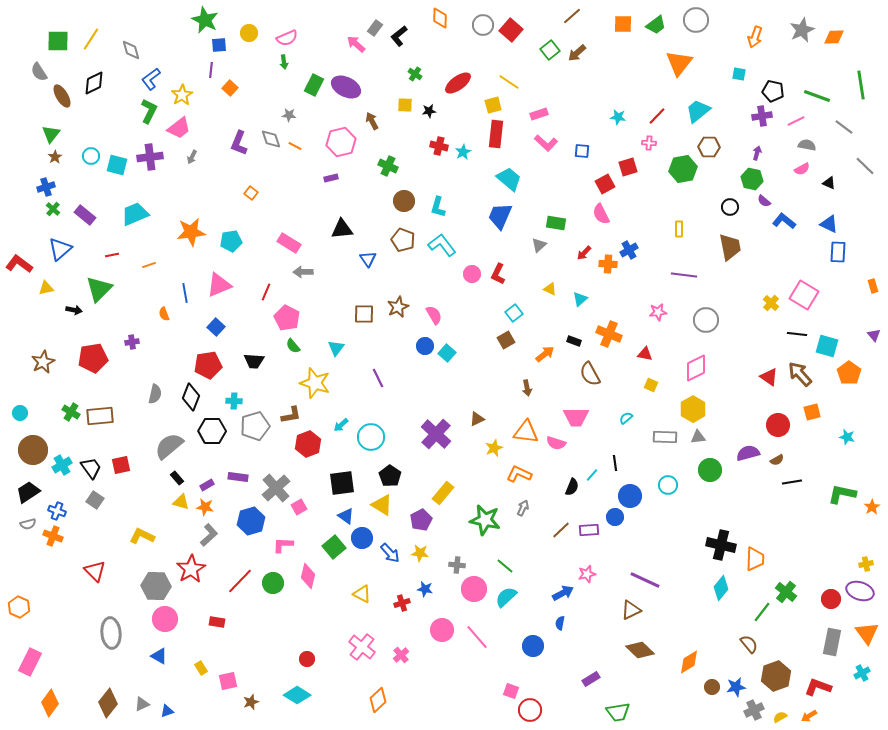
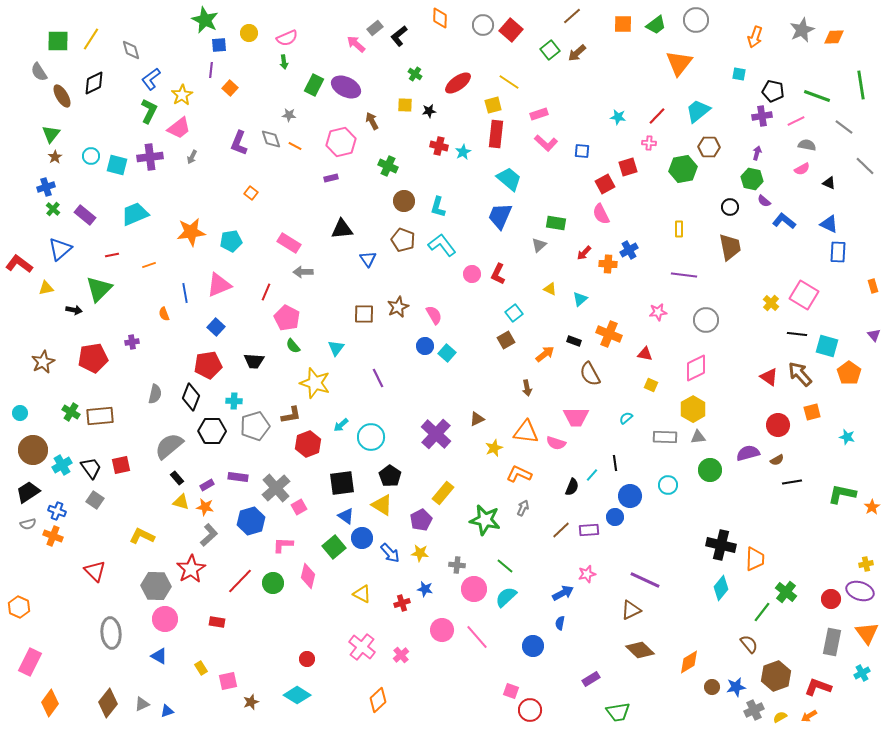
gray rectangle at (375, 28): rotated 14 degrees clockwise
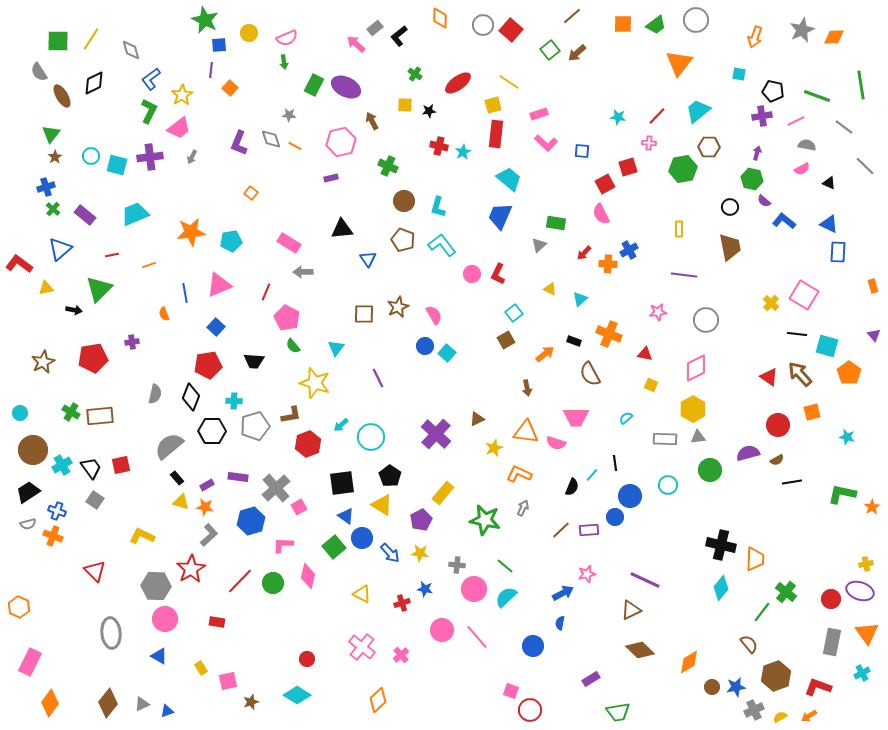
gray rectangle at (665, 437): moved 2 px down
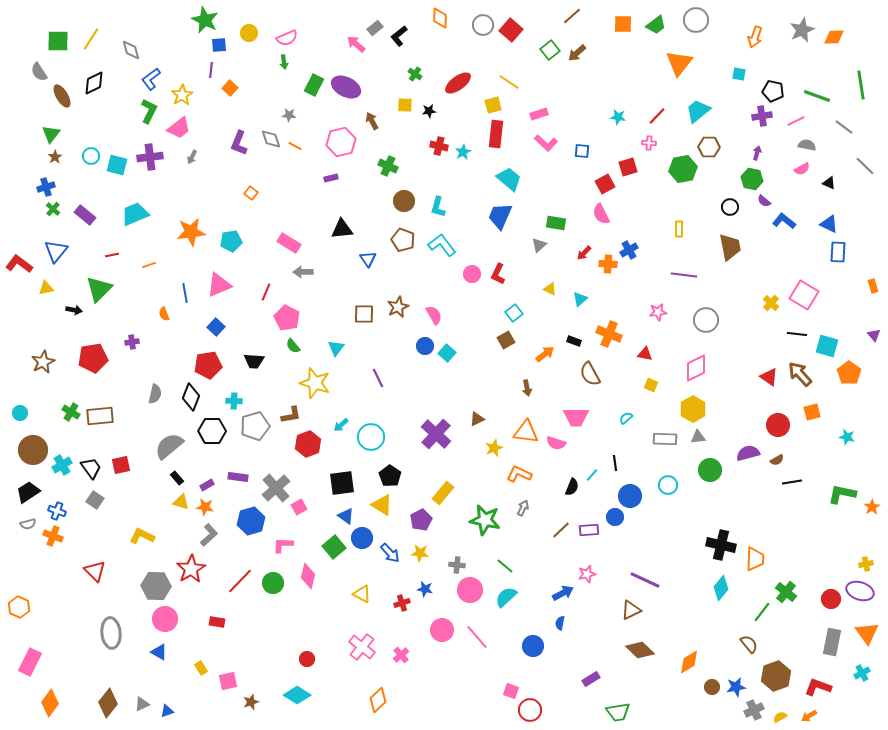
blue triangle at (60, 249): moved 4 px left, 2 px down; rotated 10 degrees counterclockwise
pink circle at (474, 589): moved 4 px left, 1 px down
blue triangle at (159, 656): moved 4 px up
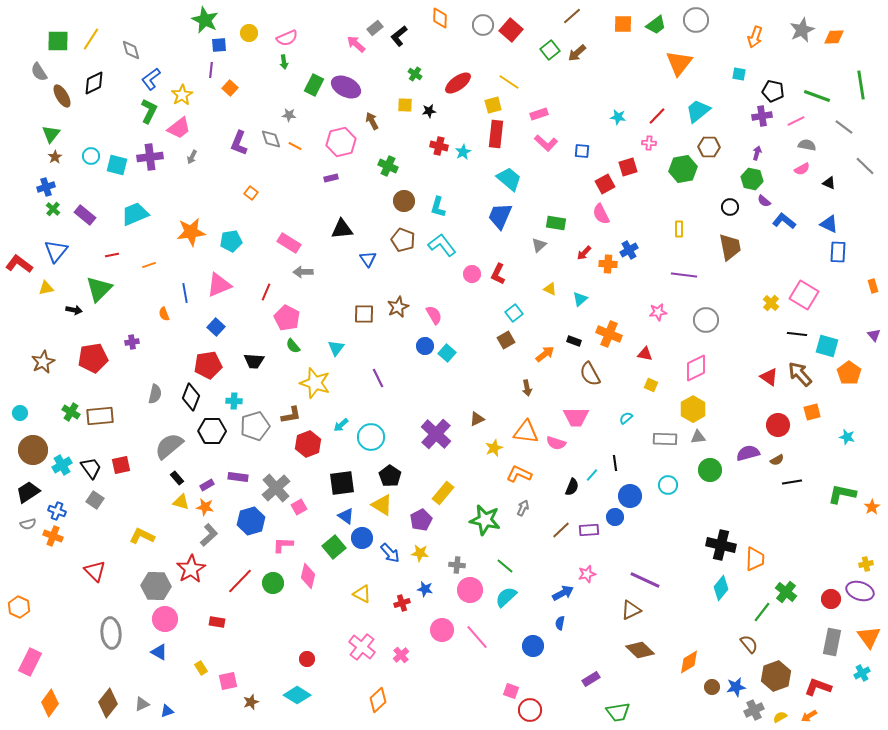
orange triangle at (867, 633): moved 2 px right, 4 px down
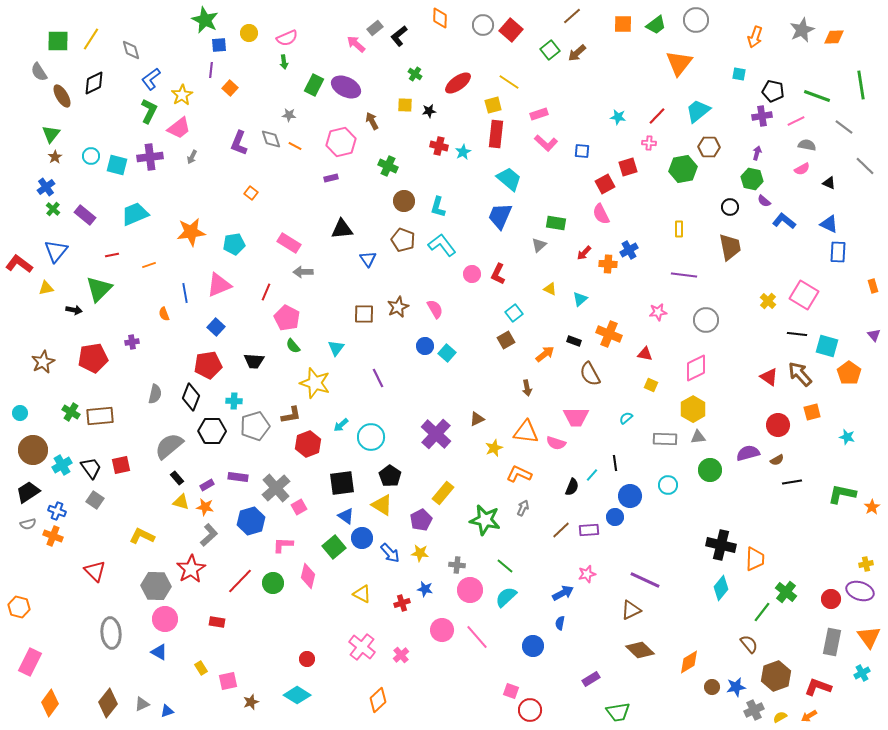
blue cross at (46, 187): rotated 18 degrees counterclockwise
cyan pentagon at (231, 241): moved 3 px right, 3 px down
yellow cross at (771, 303): moved 3 px left, 2 px up
pink semicircle at (434, 315): moved 1 px right, 6 px up
orange hexagon at (19, 607): rotated 10 degrees counterclockwise
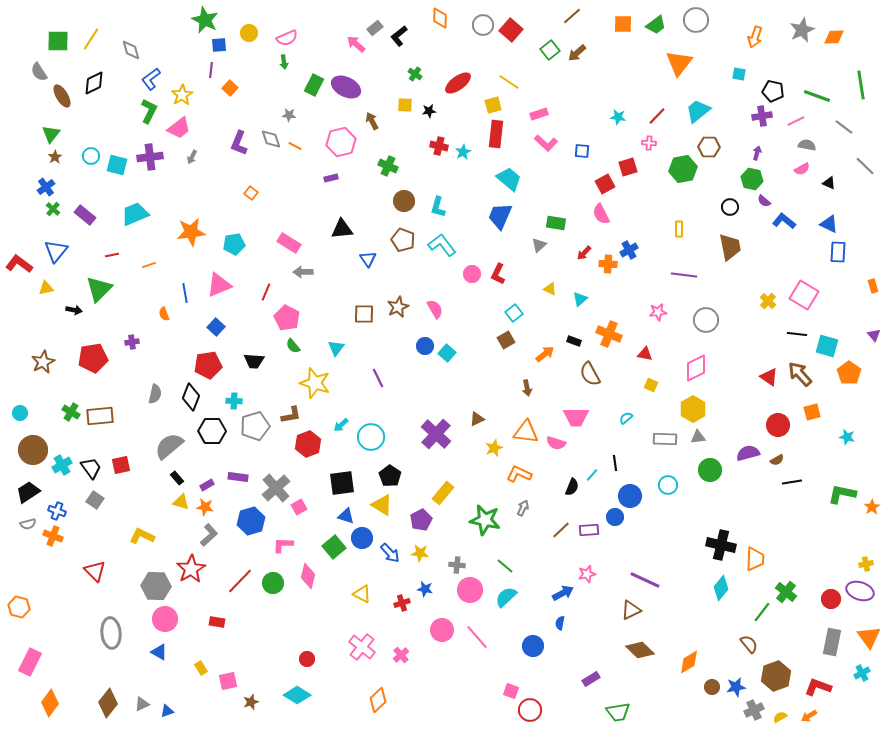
blue triangle at (346, 516): rotated 18 degrees counterclockwise
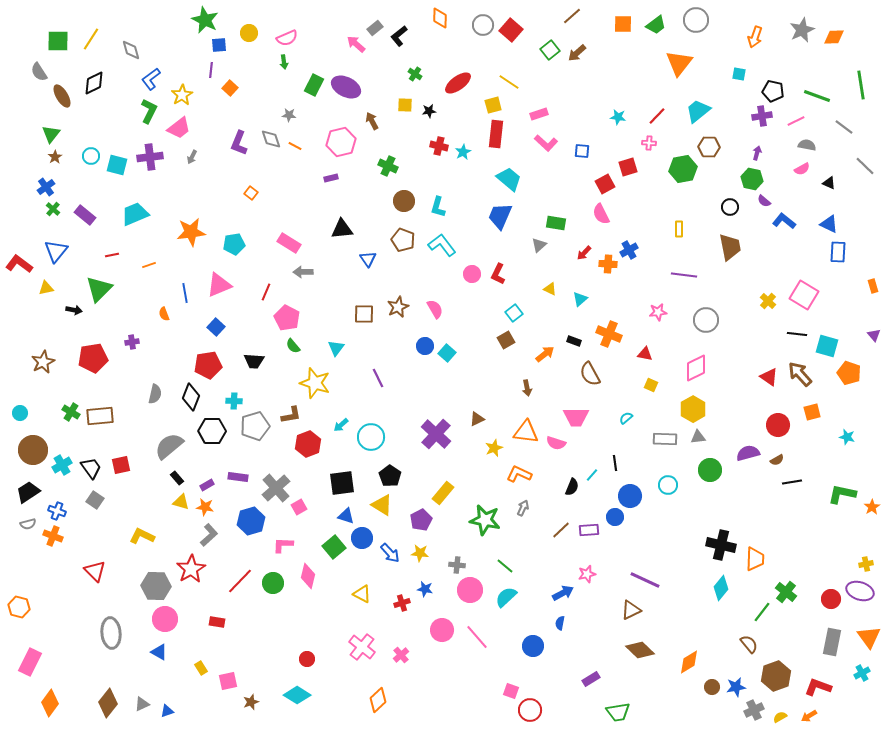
orange pentagon at (849, 373): rotated 15 degrees counterclockwise
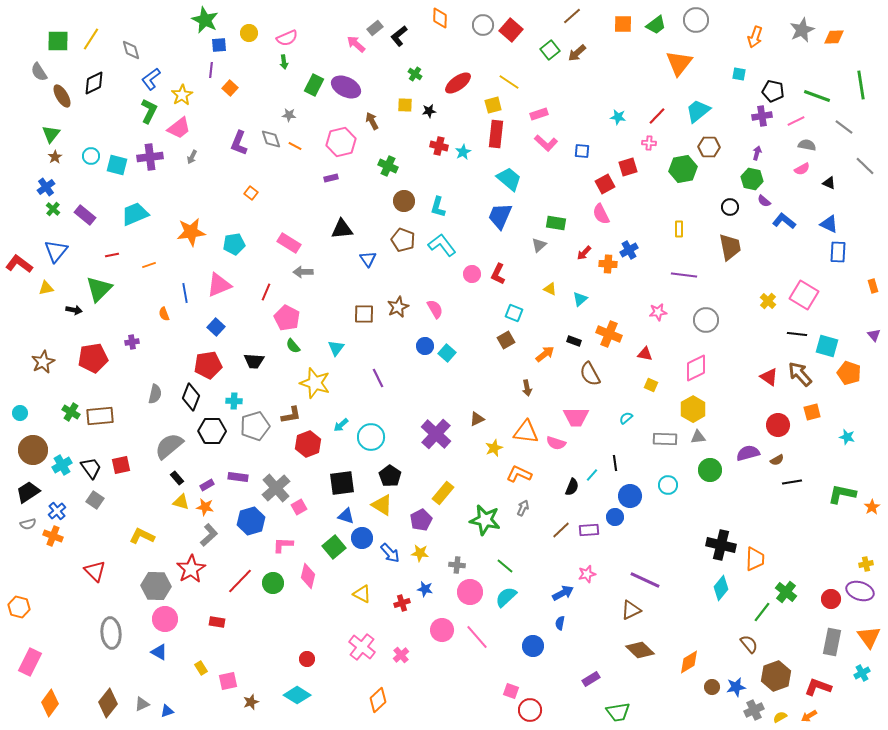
cyan square at (514, 313): rotated 30 degrees counterclockwise
blue cross at (57, 511): rotated 30 degrees clockwise
pink circle at (470, 590): moved 2 px down
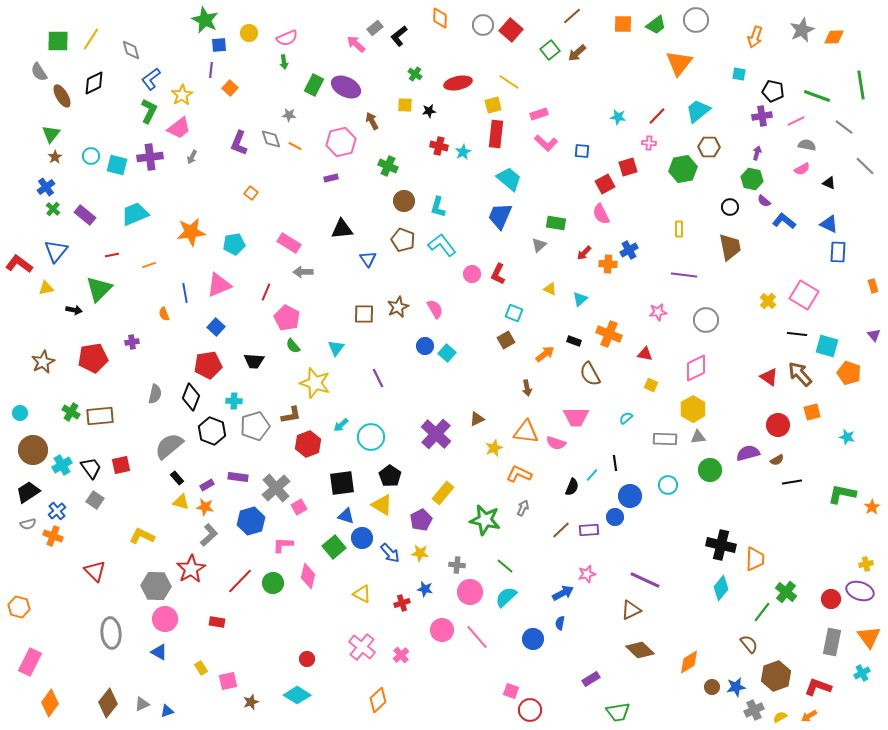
red ellipse at (458, 83): rotated 24 degrees clockwise
black hexagon at (212, 431): rotated 20 degrees clockwise
blue circle at (533, 646): moved 7 px up
